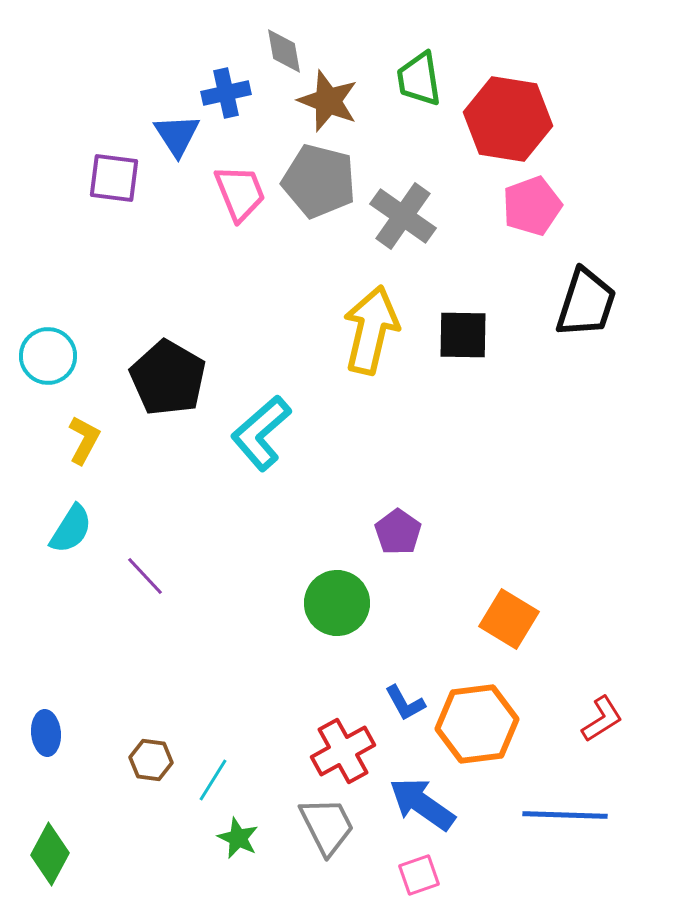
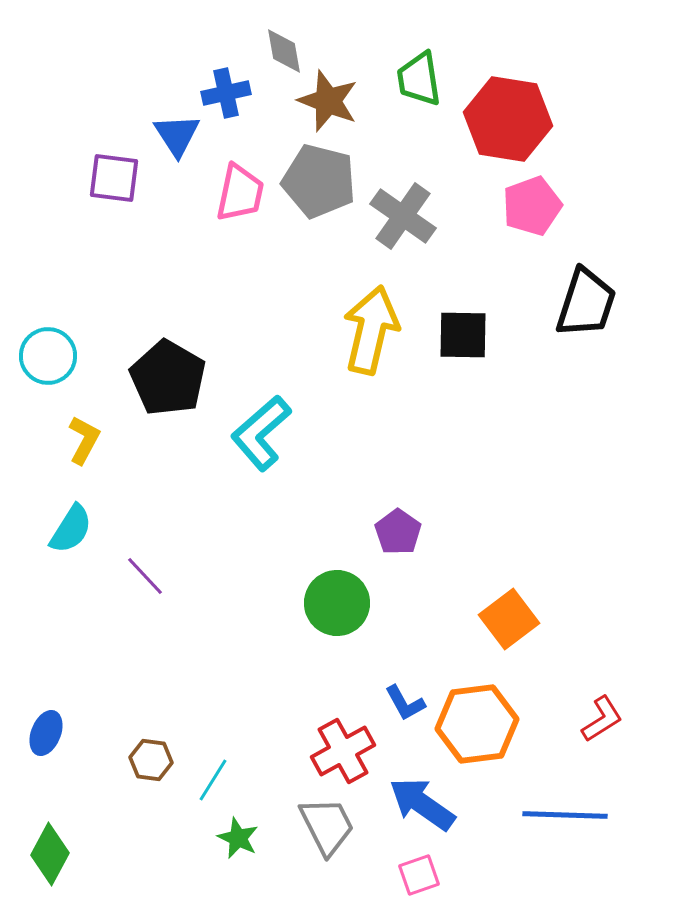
pink trapezoid: rotated 34 degrees clockwise
orange square: rotated 22 degrees clockwise
blue ellipse: rotated 27 degrees clockwise
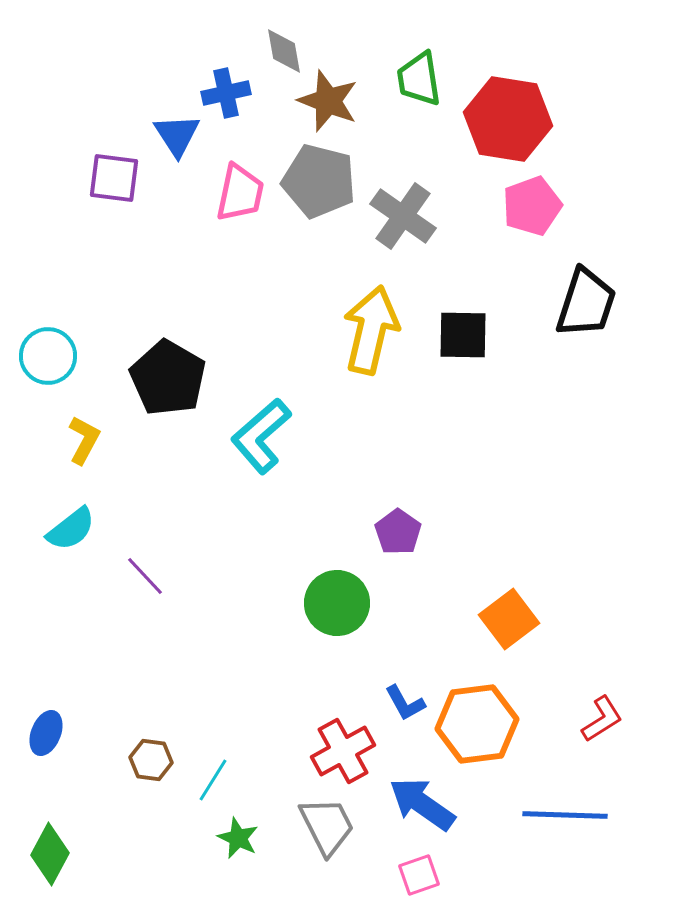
cyan L-shape: moved 3 px down
cyan semicircle: rotated 20 degrees clockwise
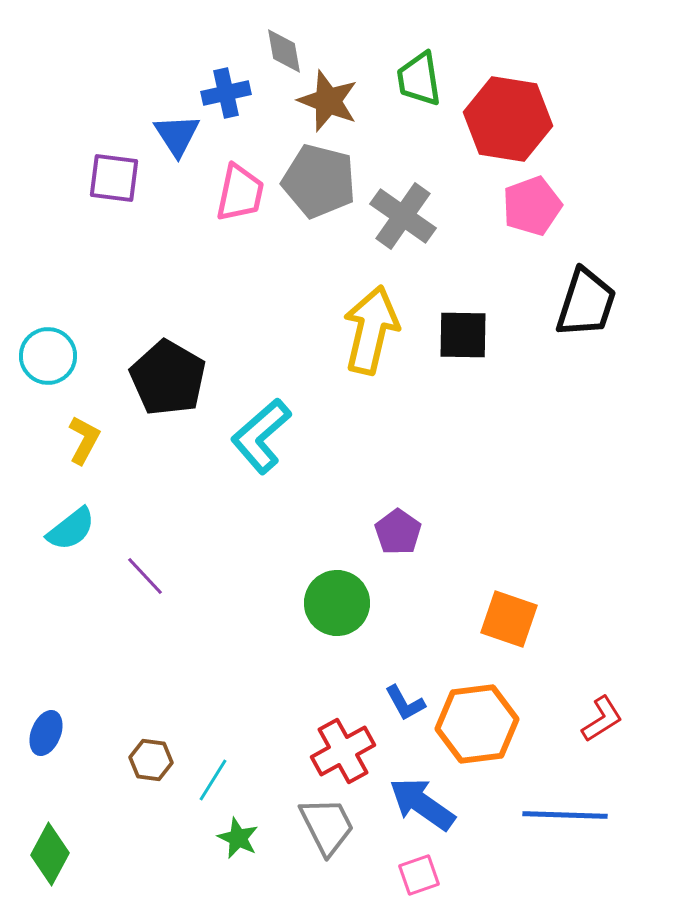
orange square: rotated 34 degrees counterclockwise
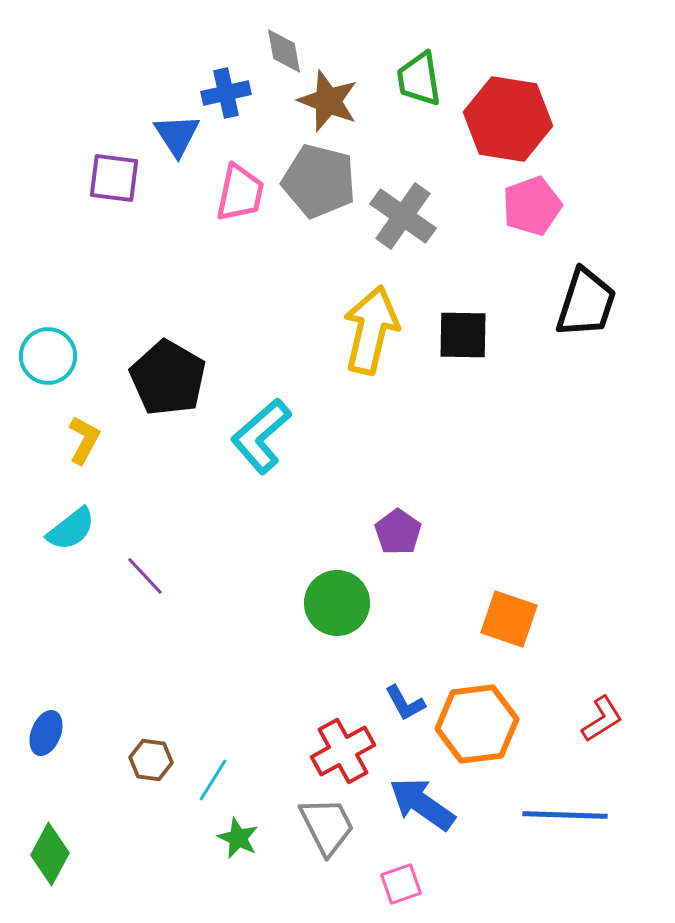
pink square: moved 18 px left, 9 px down
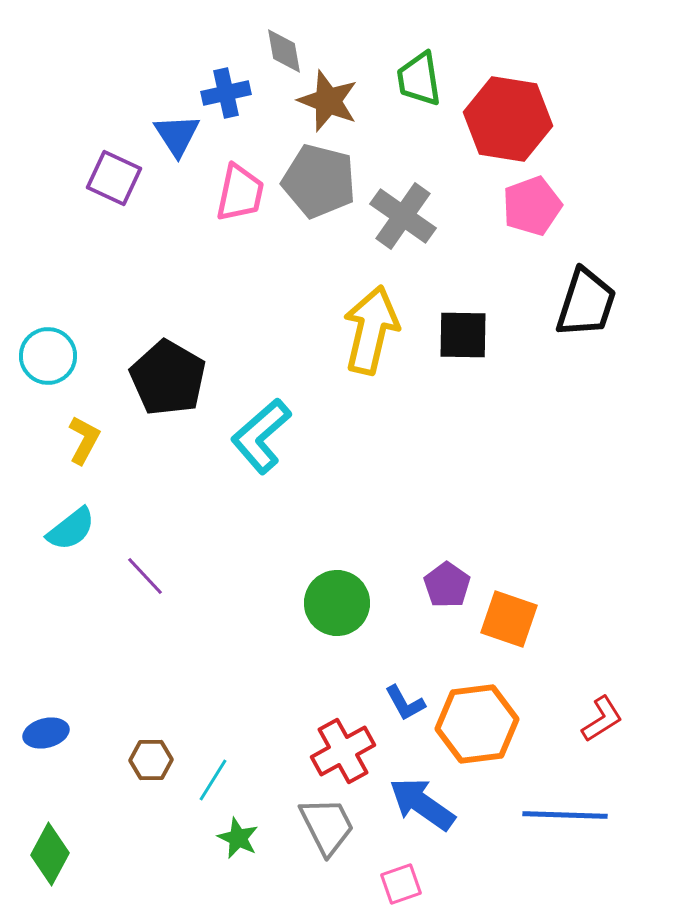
purple square: rotated 18 degrees clockwise
purple pentagon: moved 49 px right, 53 px down
blue ellipse: rotated 54 degrees clockwise
brown hexagon: rotated 9 degrees counterclockwise
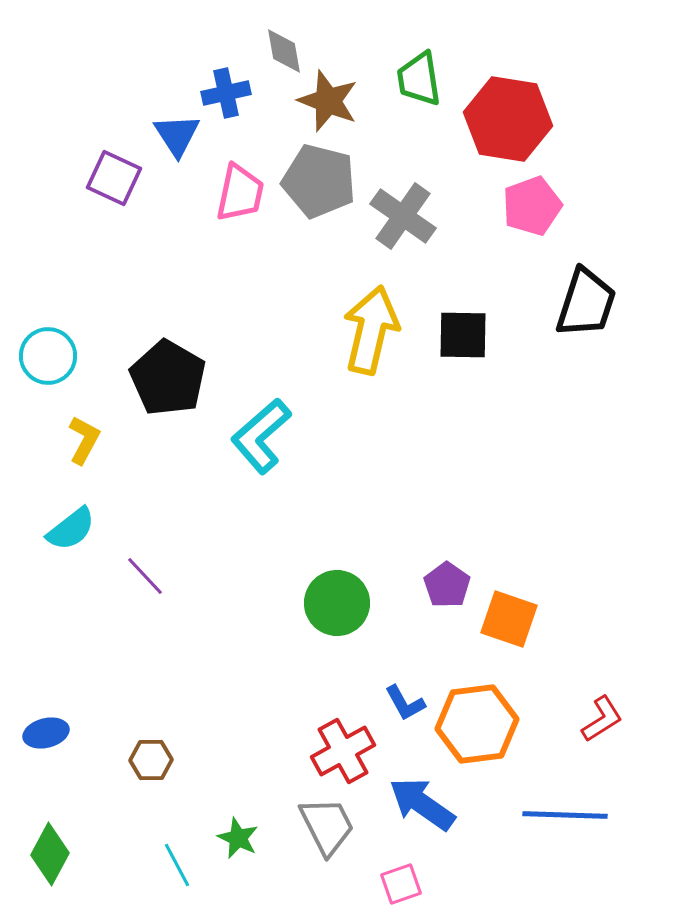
cyan line: moved 36 px left, 85 px down; rotated 60 degrees counterclockwise
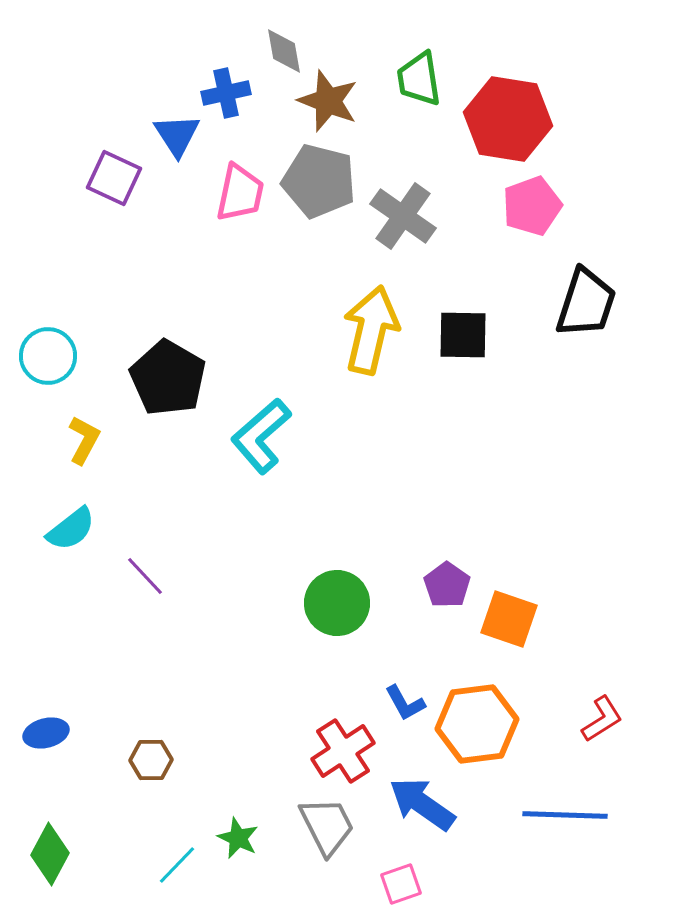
red cross: rotated 4 degrees counterclockwise
cyan line: rotated 72 degrees clockwise
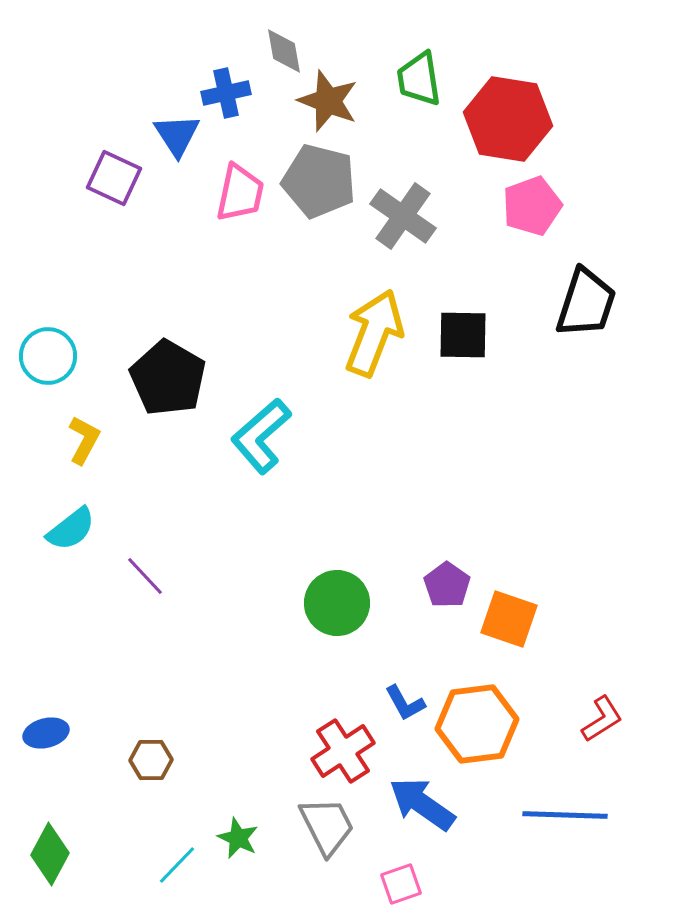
yellow arrow: moved 3 px right, 3 px down; rotated 8 degrees clockwise
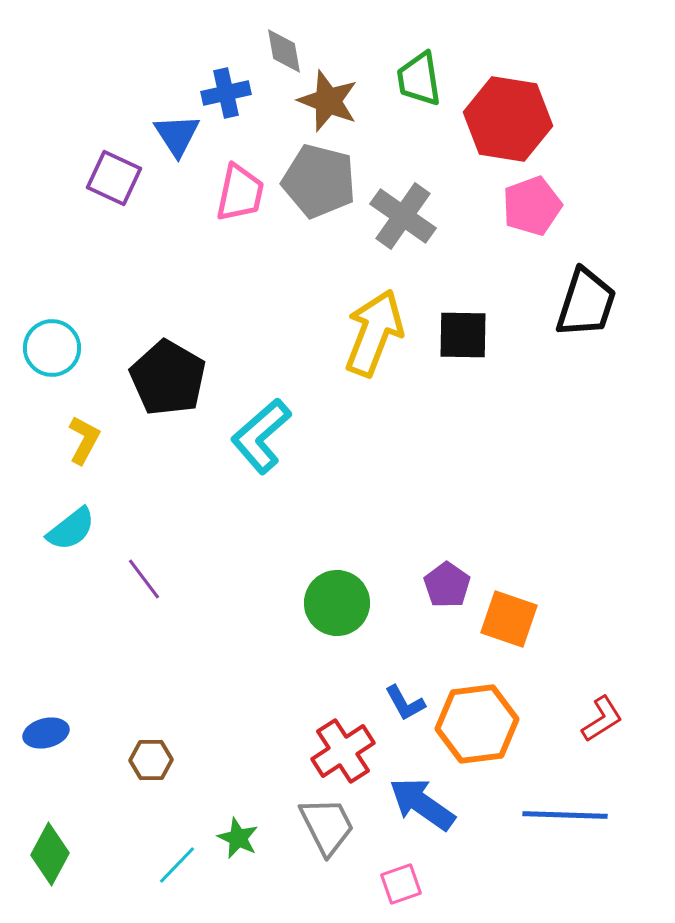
cyan circle: moved 4 px right, 8 px up
purple line: moved 1 px left, 3 px down; rotated 6 degrees clockwise
